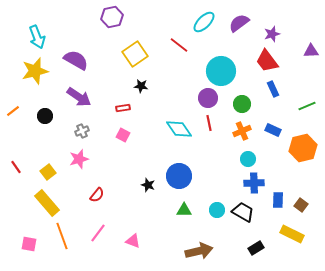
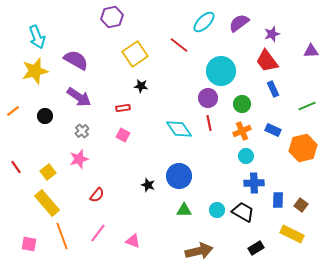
gray cross at (82, 131): rotated 16 degrees counterclockwise
cyan circle at (248, 159): moved 2 px left, 3 px up
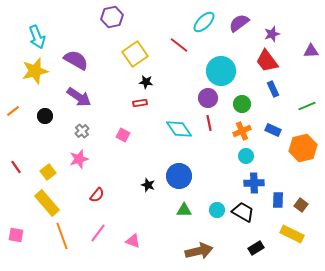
black star at (141, 86): moved 5 px right, 4 px up
red rectangle at (123, 108): moved 17 px right, 5 px up
pink square at (29, 244): moved 13 px left, 9 px up
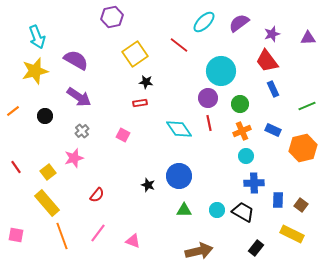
purple triangle at (311, 51): moved 3 px left, 13 px up
green circle at (242, 104): moved 2 px left
pink star at (79, 159): moved 5 px left, 1 px up
black rectangle at (256, 248): rotated 21 degrees counterclockwise
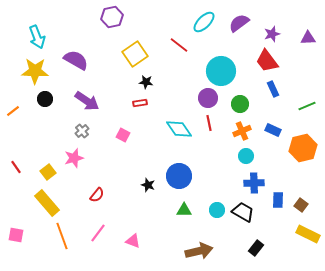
yellow star at (35, 71): rotated 16 degrees clockwise
purple arrow at (79, 97): moved 8 px right, 4 px down
black circle at (45, 116): moved 17 px up
yellow rectangle at (292, 234): moved 16 px right
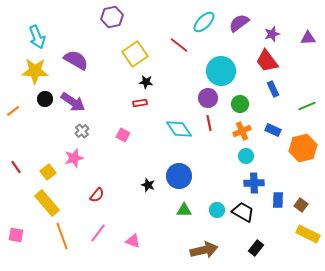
purple arrow at (87, 101): moved 14 px left, 1 px down
brown arrow at (199, 251): moved 5 px right, 1 px up
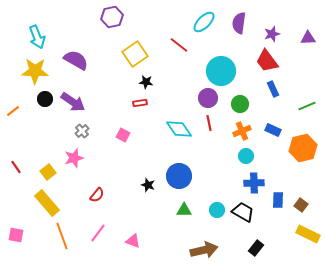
purple semicircle at (239, 23): rotated 45 degrees counterclockwise
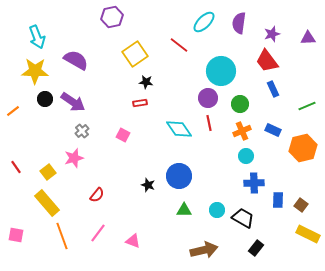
black trapezoid at (243, 212): moved 6 px down
